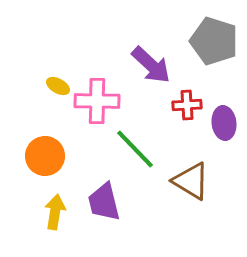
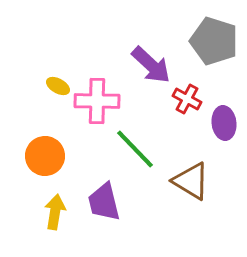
red cross: moved 6 px up; rotated 32 degrees clockwise
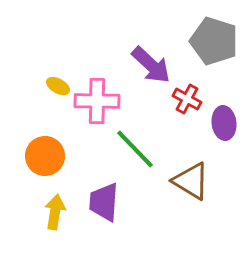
purple trapezoid: rotated 18 degrees clockwise
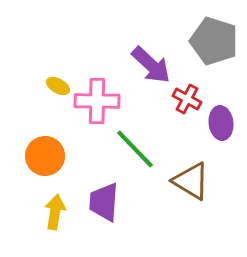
purple ellipse: moved 3 px left
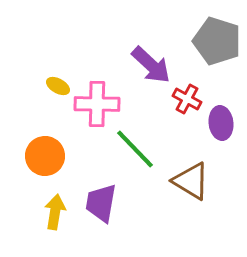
gray pentagon: moved 3 px right
pink cross: moved 3 px down
purple trapezoid: moved 3 px left, 1 px down; rotated 6 degrees clockwise
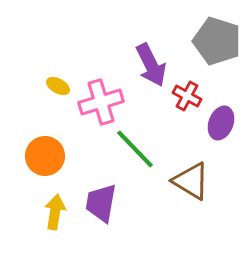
purple arrow: rotated 21 degrees clockwise
red cross: moved 3 px up
pink cross: moved 4 px right, 2 px up; rotated 18 degrees counterclockwise
purple ellipse: rotated 28 degrees clockwise
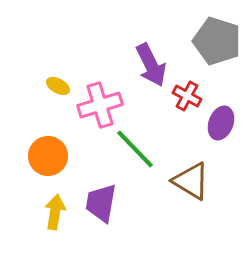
pink cross: moved 1 px left, 3 px down
orange circle: moved 3 px right
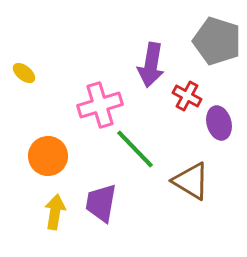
purple arrow: rotated 36 degrees clockwise
yellow ellipse: moved 34 px left, 13 px up; rotated 10 degrees clockwise
purple ellipse: moved 2 px left; rotated 36 degrees counterclockwise
